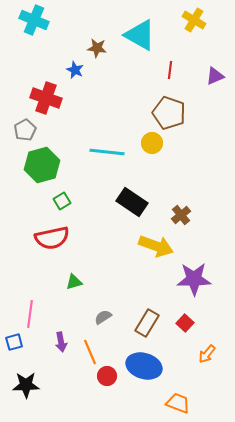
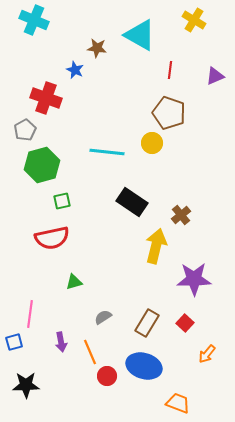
green square: rotated 18 degrees clockwise
yellow arrow: rotated 96 degrees counterclockwise
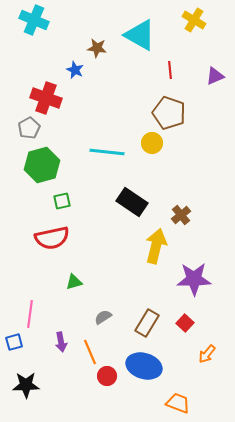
red line: rotated 12 degrees counterclockwise
gray pentagon: moved 4 px right, 2 px up
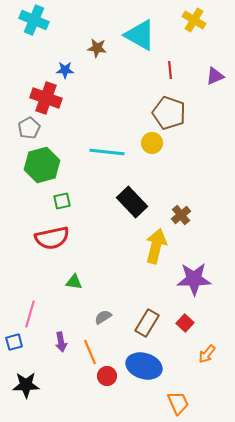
blue star: moved 10 px left; rotated 24 degrees counterclockwise
black rectangle: rotated 12 degrees clockwise
green triangle: rotated 24 degrees clockwise
pink line: rotated 8 degrees clockwise
orange trapezoid: rotated 45 degrees clockwise
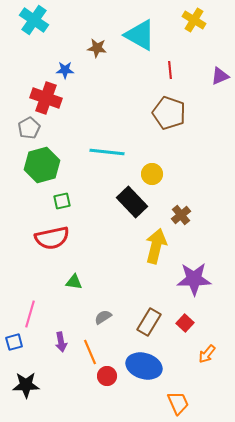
cyan cross: rotated 12 degrees clockwise
purple triangle: moved 5 px right
yellow circle: moved 31 px down
brown rectangle: moved 2 px right, 1 px up
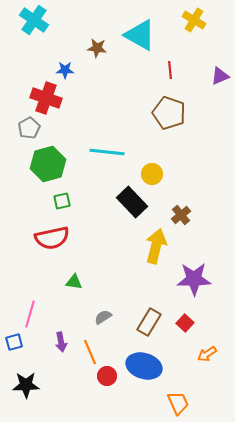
green hexagon: moved 6 px right, 1 px up
orange arrow: rotated 18 degrees clockwise
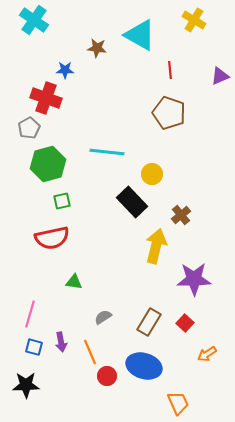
blue square: moved 20 px right, 5 px down; rotated 30 degrees clockwise
